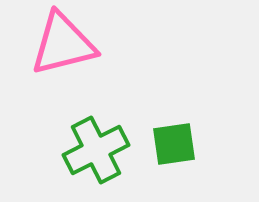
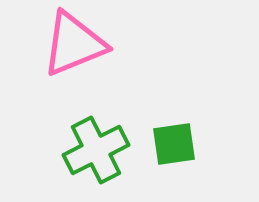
pink triangle: moved 11 px right; rotated 8 degrees counterclockwise
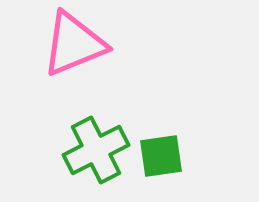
green square: moved 13 px left, 12 px down
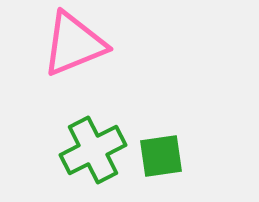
green cross: moved 3 px left
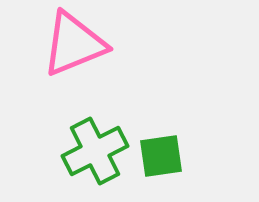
green cross: moved 2 px right, 1 px down
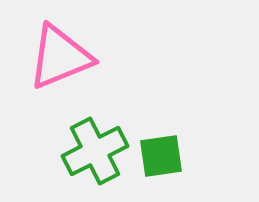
pink triangle: moved 14 px left, 13 px down
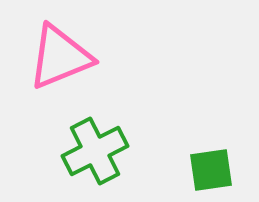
green square: moved 50 px right, 14 px down
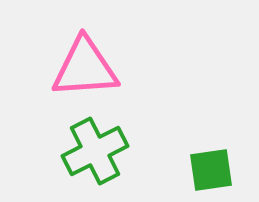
pink triangle: moved 25 px right, 11 px down; rotated 18 degrees clockwise
